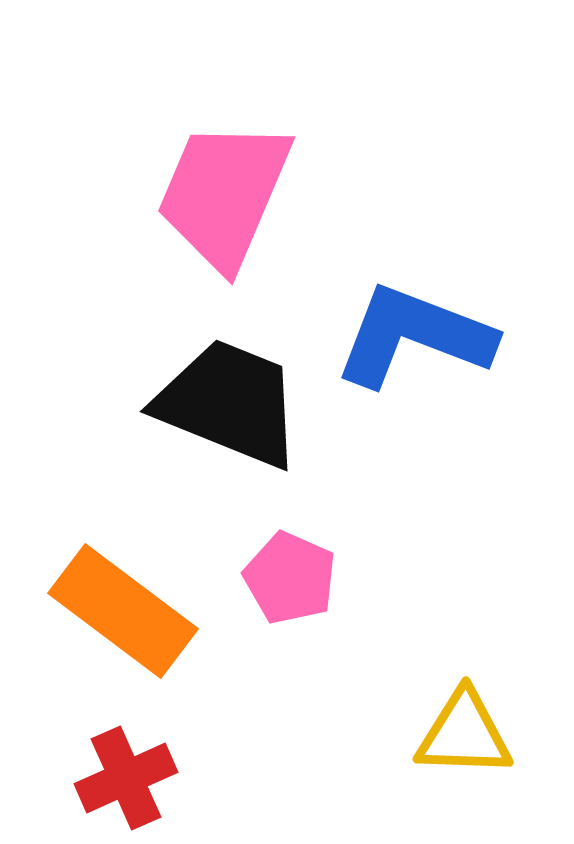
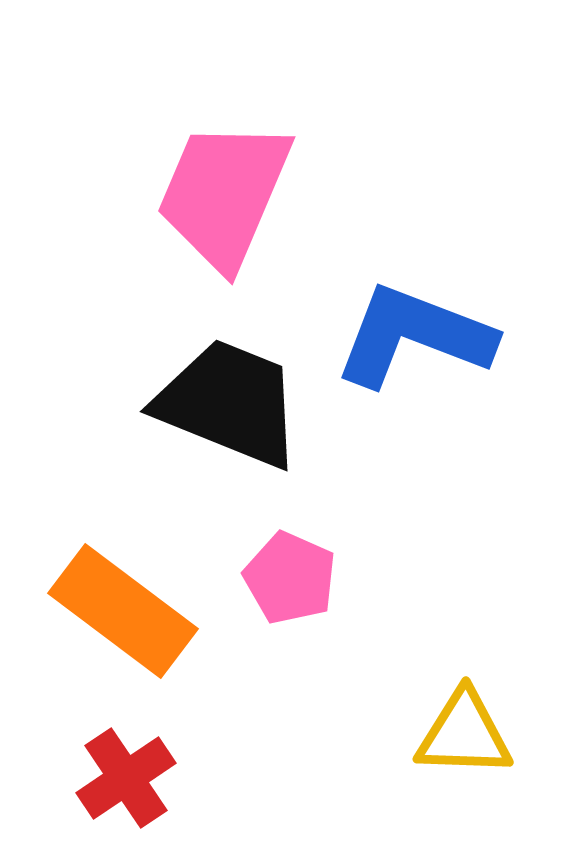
red cross: rotated 10 degrees counterclockwise
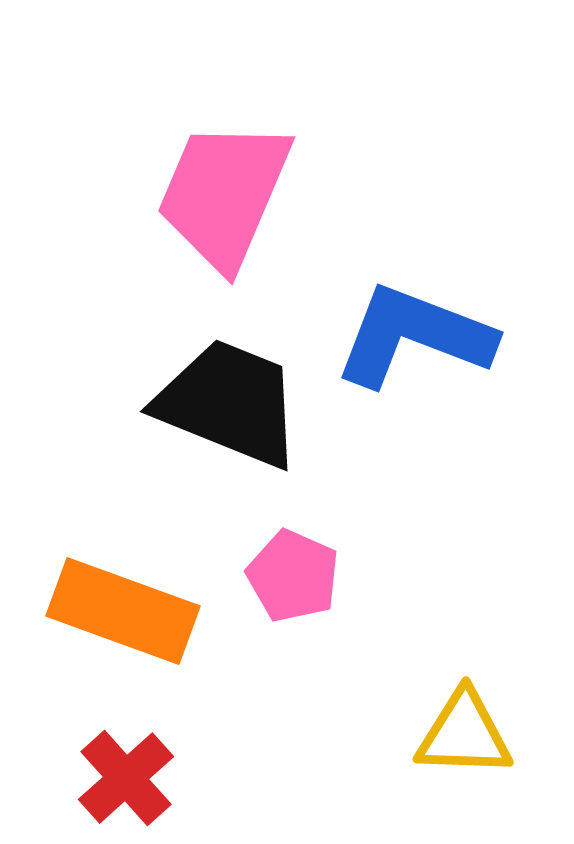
pink pentagon: moved 3 px right, 2 px up
orange rectangle: rotated 17 degrees counterclockwise
red cross: rotated 8 degrees counterclockwise
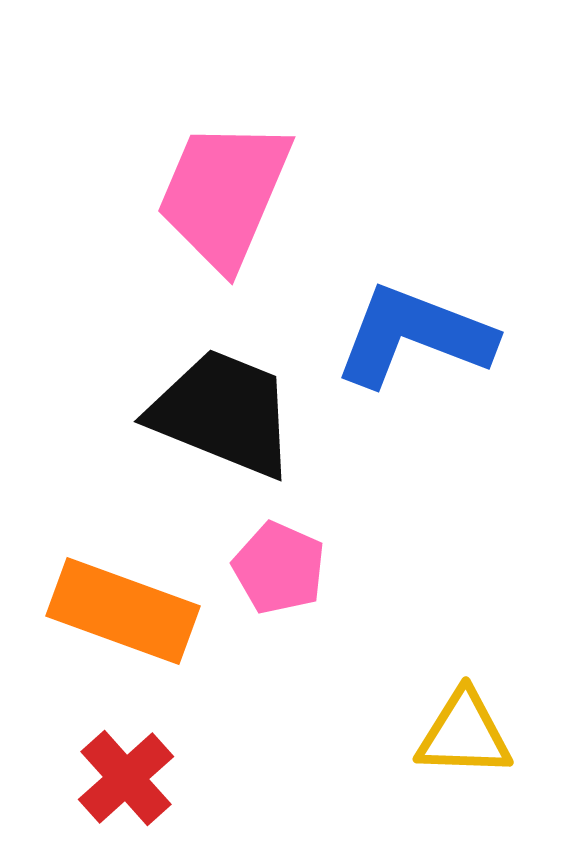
black trapezoid: moved 6 px left, 10 px down
pink pentagon: moved 14 px left, 8 px up
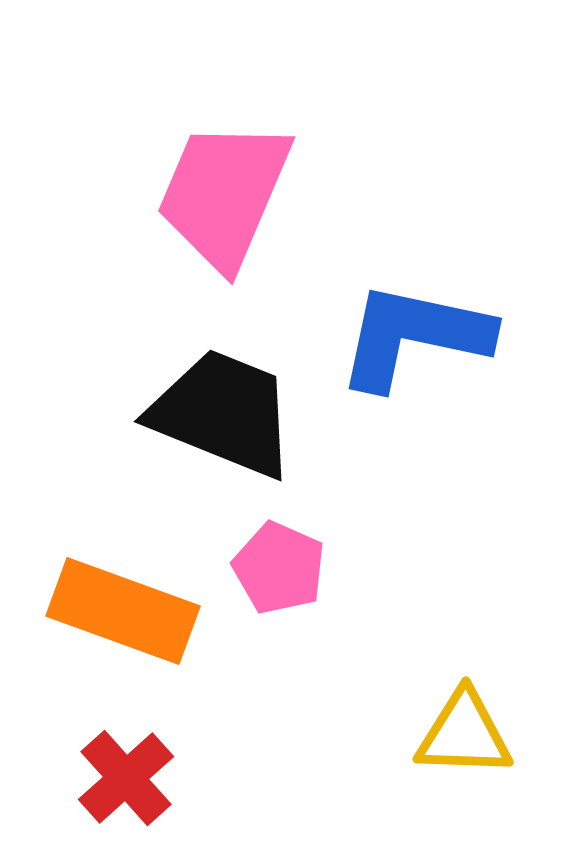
blue L-shape: rotated 9 degrees counterclockwise
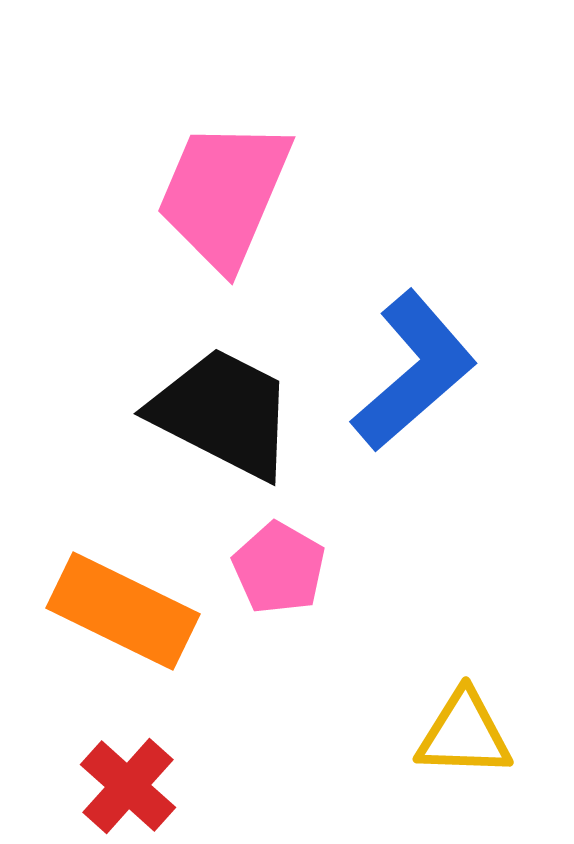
blue L-shape: moved 35 px down; rotated 127 degrees clockwise
black trapezoid: rotated 5 degrees clockwise
pink pentagon: rotated 6 degrees clockwise
orange rectangle: rotated 6 degrees clockwise
red cross: moved 2 px right, 8 px down; rotated 6 degrees counterclockwise
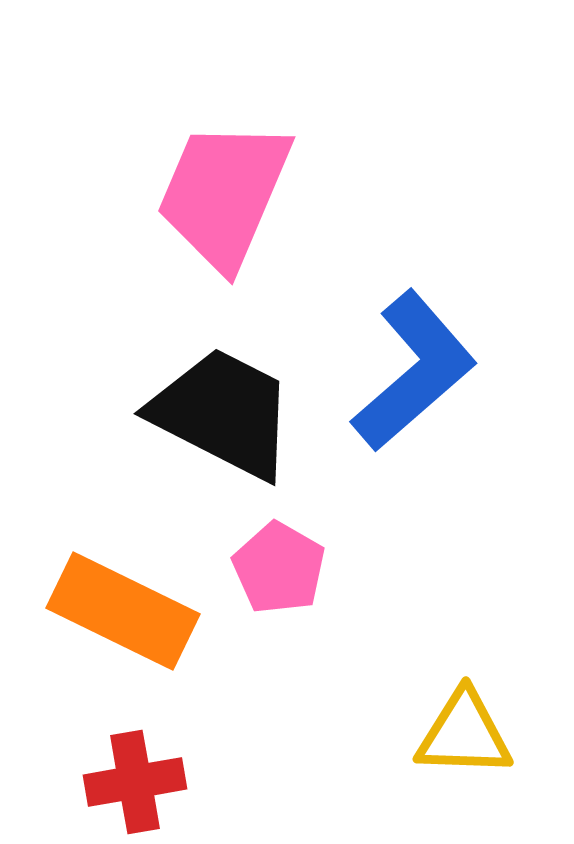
red cross: moved 7 px right, 4 px up; rotated 38 degrees clockwise
